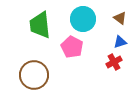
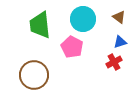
brown triangle: moved 1 px left, 1 px up
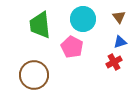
brown triangle: rotated 16 degrees clockwise
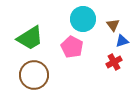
brown triangle: moved 6 px left, 8 px down
green trapezoid: moved 10 px left, 13 px down; rotated 116 degrees counterclockwise
blue triangle: moved 2 px right, 1 px up
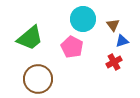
green trapezoid: rotated 8 degrees counterclockwise
brown circle: moved 4 px right, 4 px down
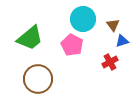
pink pentagon: moved 2 px up
red cross: moved 4 px left
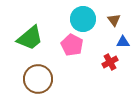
brown triangle: moved 1 px right, 5 px up
blue triangle: moved 1 px right, 1 px down; rotated 16 degrees clockwise
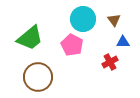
brown circle: moved 2 px up
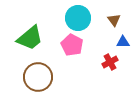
cyan circle: moved 5 px left, 1 px up
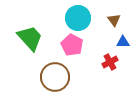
green trapezoid: rotated 92 degrees counterclockwise
brown circle: moved 17 px right
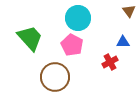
brown triangle: moved 15 px right, 9 px up
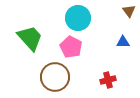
pink pentagon: moved 1 px left, 2 px down
red cross: moved 2 px left, 18 px down; rotated 14 degrees clockwise
